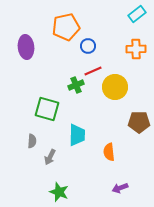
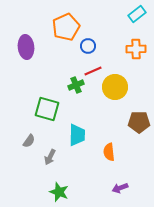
orange pentagon: rotated 12 degrees counterclockwise
gray semicircle: moved 3 px left; rotated 32 degrees clockwise
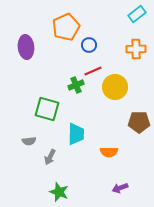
blue circle: moved 1 px right, 1 px up
cyan trapezoid: moved 1 px left, 1 px up
gray semicircle: rotated 48 degrees clockwise
orange semicircle: rotated 84 degrees counterclockwise
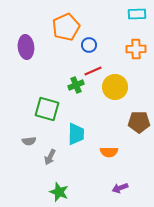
cyan rectangle: rotated 36 degrees clockwise
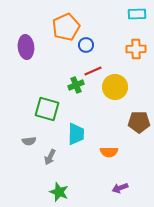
blue circle: moved 3 px left
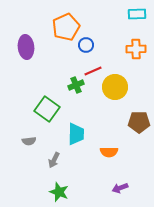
green square: rotated 20 degrees clockwise
gray arrow: moved 4 px right, 3 px down
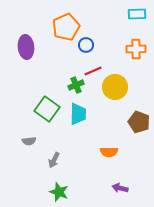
brown pentagon: rotated 20 degrees clockwise
cyan trapezoid: moved 2 px right, 20 px up
purple arrow: rotated 35 degrees clockwise
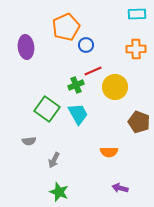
cyan trapezoid: rotated 30 degrees counterclockwise
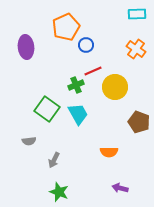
orange cross: rotated 36 degrees clockwise
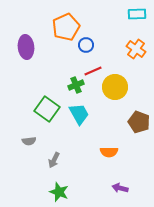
cyan trapezoid: moved 1 px right
